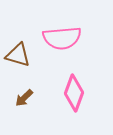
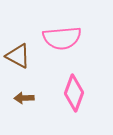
brown triangle: moved 1 px down; rotated 12 degrees clockwise
brown arrow: rotated 42 degrees clockwise
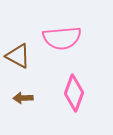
brown arrow: moved 1 px left
